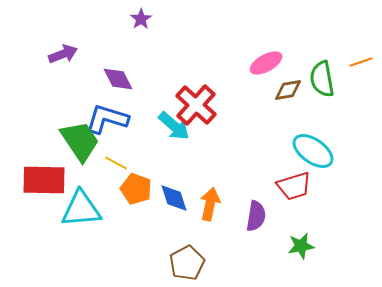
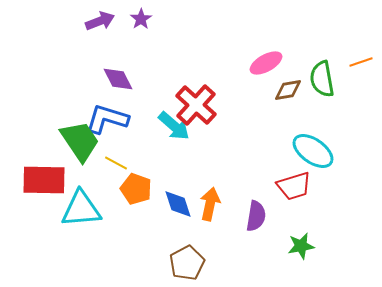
purple arrow: moved 37 px right, 33 px up
blue diamond: moved 4 px right, 6 px down
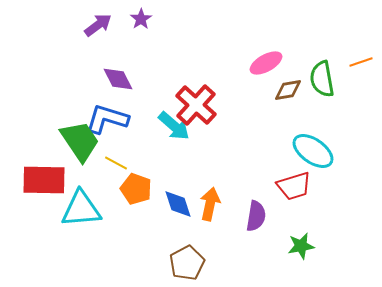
purple arrow: moved 2 px left, 4 px down; rotated 16 degrees counterclockwise
